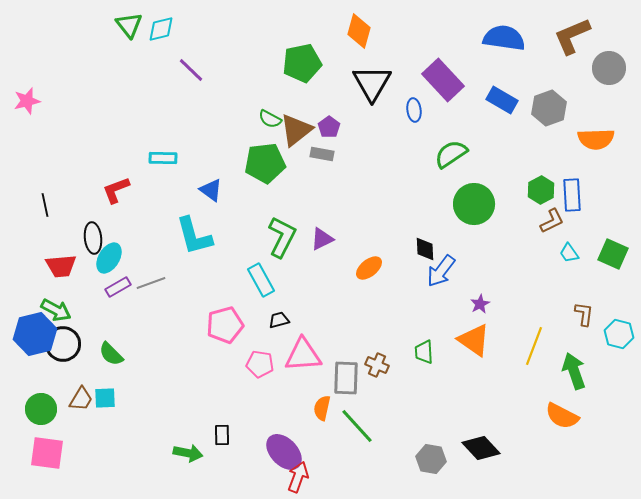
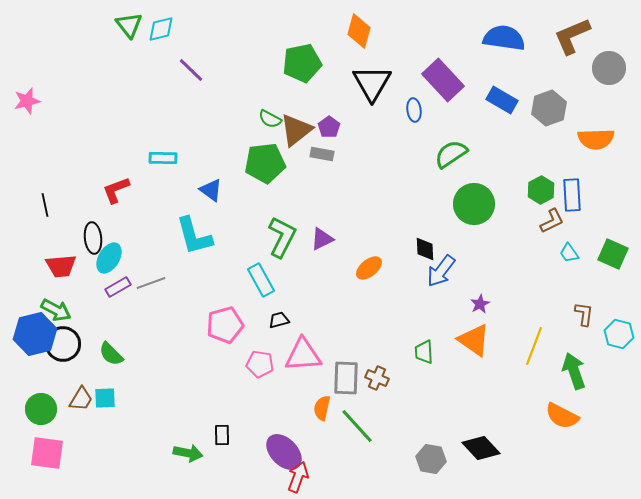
brown cross at (377, 365): moved 13 px down
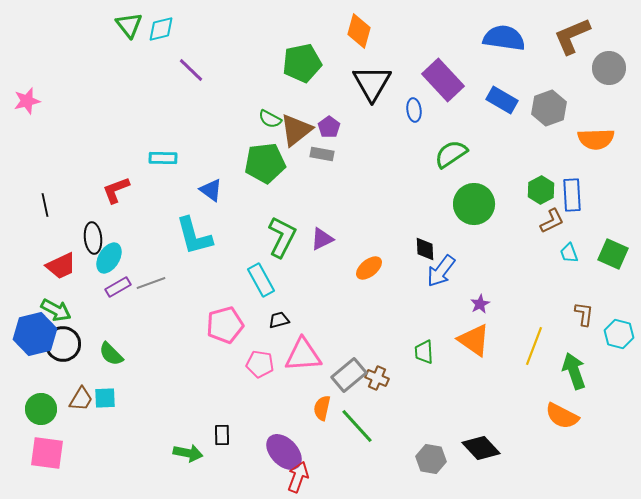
cyan trapezoid at (569, 253): rotated 15 degrees clockwise
red trapezoid at (61, 266): rotated 20 degrees counterclockwise
gray rectangle at (346, 378): moved 3 px right, 3 px up; rotated 48 degrees clockwise
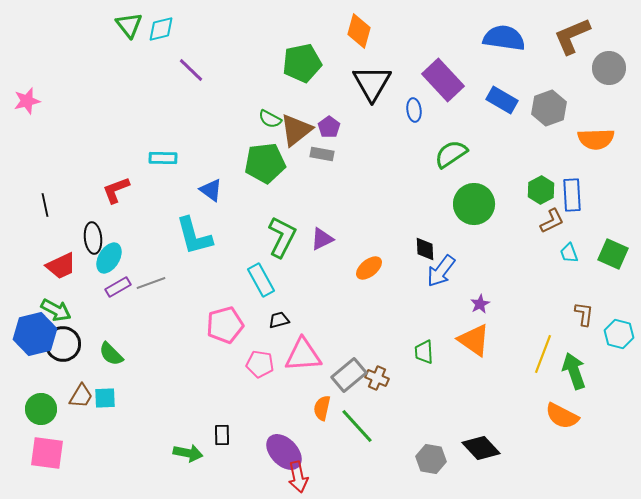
yellow line at (534, 346): moved 9 px right, 8 px down
brown trapezoid at (81, 399): moved 3 px up
red arrow at (298, 477): rotated 148 degrees clockwise
